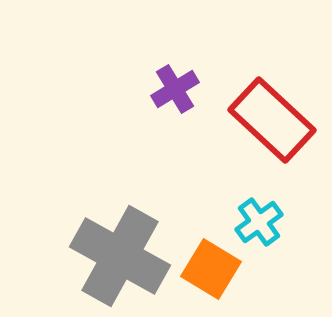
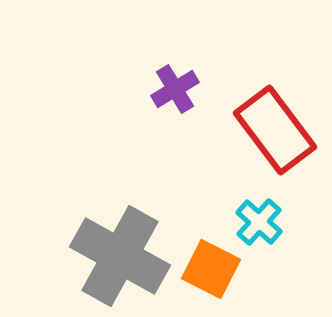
red rectangle: moved 3 px right, 10 px down; rotated 10 degrees clockwise
cyan cross: rotated 12 degrees counterclockwise
orange square: rotated 4 degrees counterclockwise
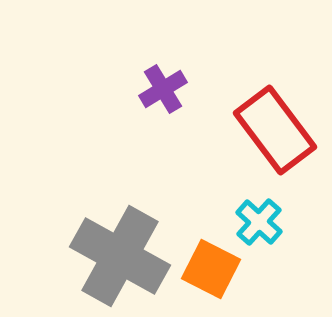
purple cross: moved 12 px left
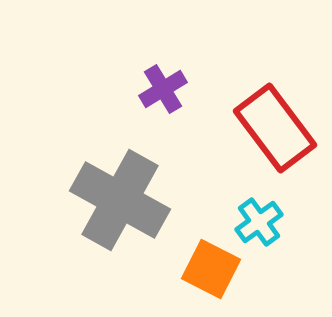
red rectangle: moved 2 px up
cyan cross: rotated 12 degrees clockwise
gray cross: moved 56 px up
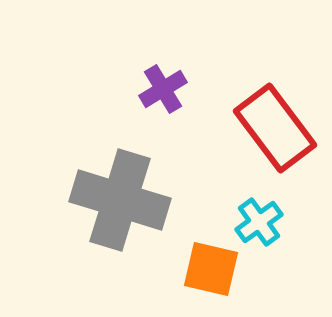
gray cross: rotated 12 degrees counterclockwise
orange square: rotated 14 degrees counterclockwise
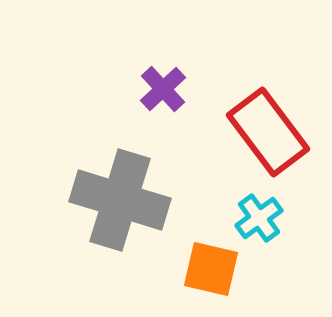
purple cross: rotated 12 degrees counterclockwise
red rectangle: moved 7 px left, 4 px down
cyan cross: moved 4 px up
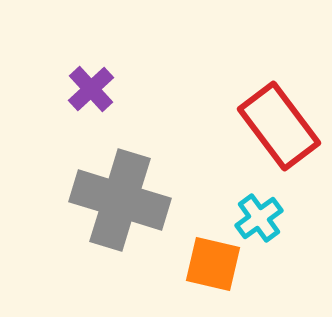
purple cross: moved 72 px left
red rectangle: moved 11 px right, 6 px up
orange square: moved 2 px right, 5 px up
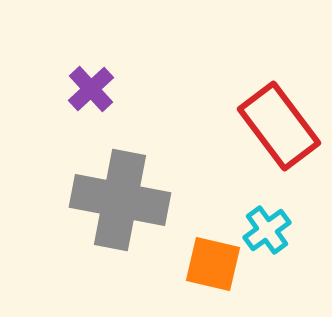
gray cross: rotated 6 degrees counterclockwise
cyan cross: moved 8 px right, 12 px down
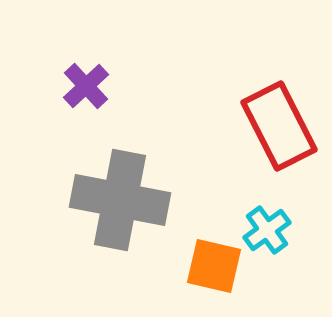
purple cross: moved 5 px left, 3 px up
red rectangle: rotated 10 degrees clockwise
orange square: moved 1 px right, 2 px down
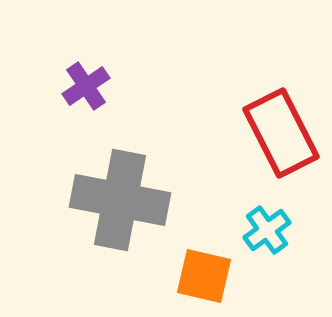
purple cross: rotated 9 degrees clockwise
red rectangle: moved 2 px right, 7 px down
orange square: moved 10 px left, 10 px down
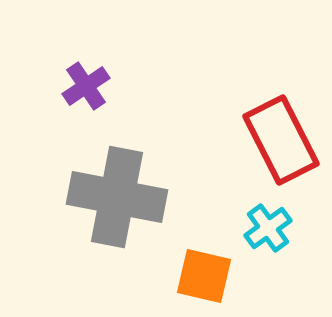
red rectangle: moved 7 px down
gray cross: moved 3 px left, 3 px up
cyan cross: moved 1 px right, 2 px up
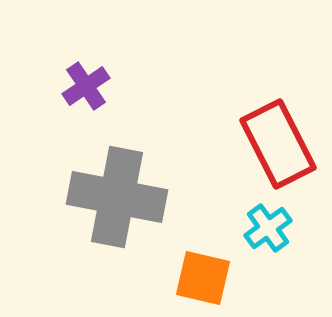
red rectangle: moved 3 px left, 4 px down
orange square: moved 1 px left, 2 px down
